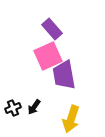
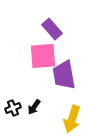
pink square: moved 5 px left; rotated 20 degrees clockwise
yellow arrow: moved 1 px right
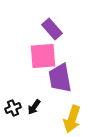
purple trapezoid: moved 4 px left, 3 px down
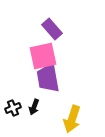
pink square: rotated 8 degrees counterclockwise
purple trapezoid: moved 12 px left
black arrow: rotated 14 degrees counterclockwise
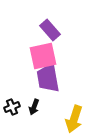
purple rectangle: moved 2 px left, 1 px down
black cross: moved 1 px left, 1 px up
yellow arrow: moved 2 px right
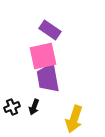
purple rectangle: rotated 15 degrees counterclockwise
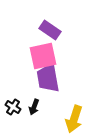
black cross: moved 1 px right; rotated 35 degrees counterclockwise
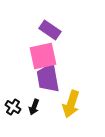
yellow arrow: moved 3 px left, 15 px up
